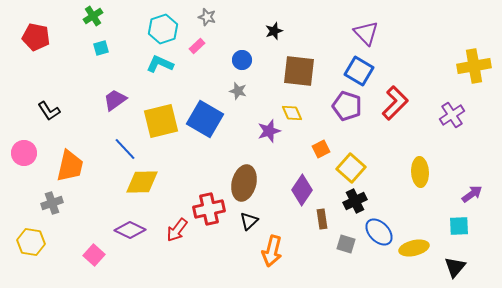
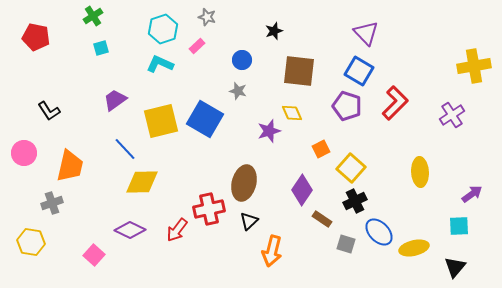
brown rectangle at (322, 219): rotated 48 degrees counterclockwise
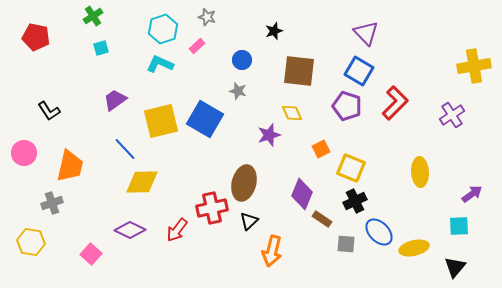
purple star at (269, 131): moved 4 px down
yellow square at (351, 168): rotated 20 degrees counterclockwise
purple diamond at (302, 190): moved 4 px down; rotated 12 degrees counterclockwise
red cross at (209, 209): moved 3 px right, 1 px up
gray square at (346, 244): rotated 12 degrees counterclockwise
pink square at (94, 255): moved 3 px left, 1 px up
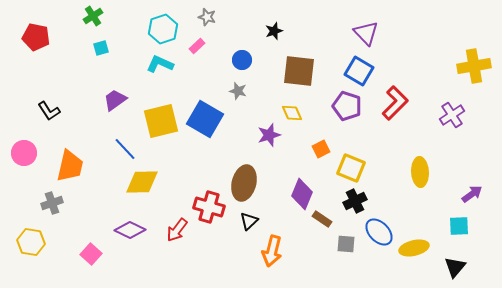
red cross at (212, 208): moved 3 px left, 1 px up; rotated 28 degrees clockwise
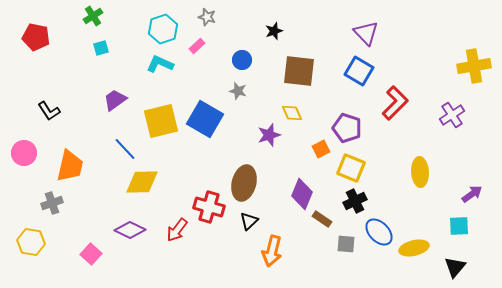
purple pentagon at (347, 106): moved 22 px down
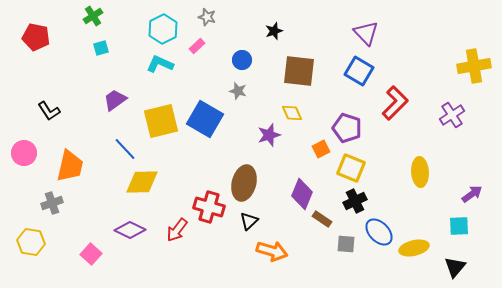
cyan hexagon at (163, 29): rotated 8 degrees counterclockwise
orange arrow at (272, 251): rotated 88 degrees counterclockwise
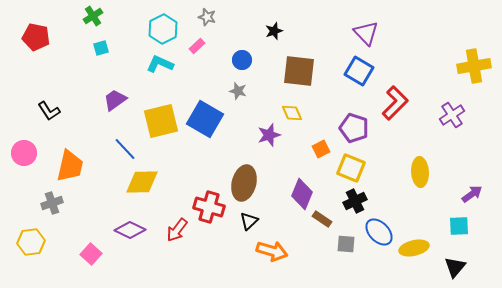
purple pentagon at (347, 128): moved 7 px right
yellow hexagon at (31, 242): rotated 16 degrees counterclockwise
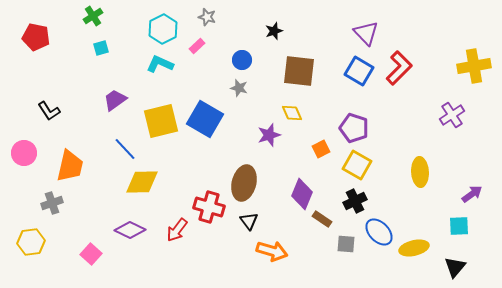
gray star at (238, 91): moved 1 px right, 3 px up
red L-shape at (395, 103): moved 4 px right, 35 px up
yellow square at (351, 168): moved 6 px right, 3 px up; rotated 8 degrees clockwise
black triangle at (249, 221): rotated 24 degrees counterclockwise
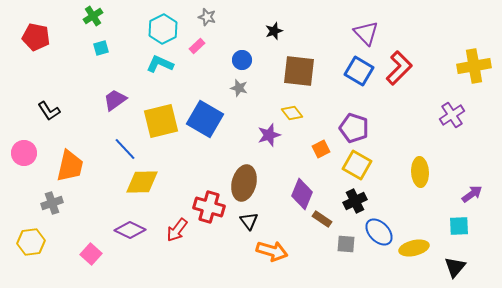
yellow diamond at (292, 113): rotated 15 degrees counterclockwise
